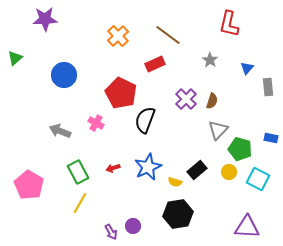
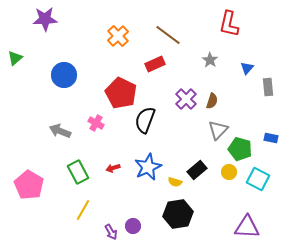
yellow line: moved 3 px right, 7 px down
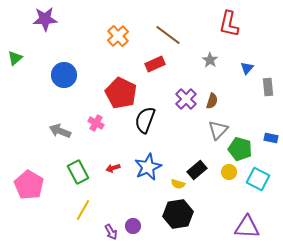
yellow semicircle: moved 3 px right, 2 px down
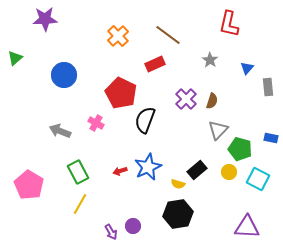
red arrow: moved 7 px right, 3 px down
yellow line: moved 3 px left, 6 px up
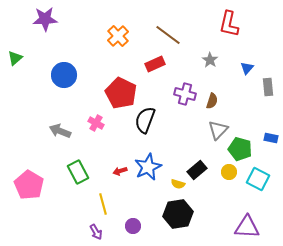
purple cross: moved 1 px left, 5 px up; rotated 30 degrees counterclockwise
yellow line: moved 23 px right; rotated 45 degrees counterclockwise
purple arrow: moved 15 px left
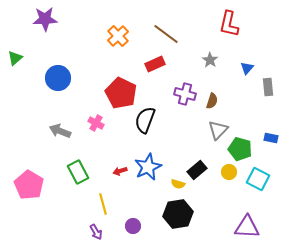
brown line: moved 2 px left, 1 px up
blue circle: moved 6 px left, 3 px down
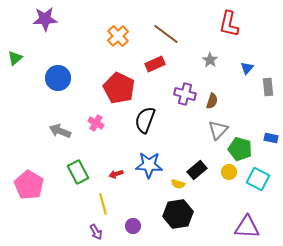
red pentagon: moved 2 px left, 5 px up
blue star: moved 1 px right, 2 px up; rotated 28 degrees clockwise
red arrow: moved 4 px left, 3 px down
